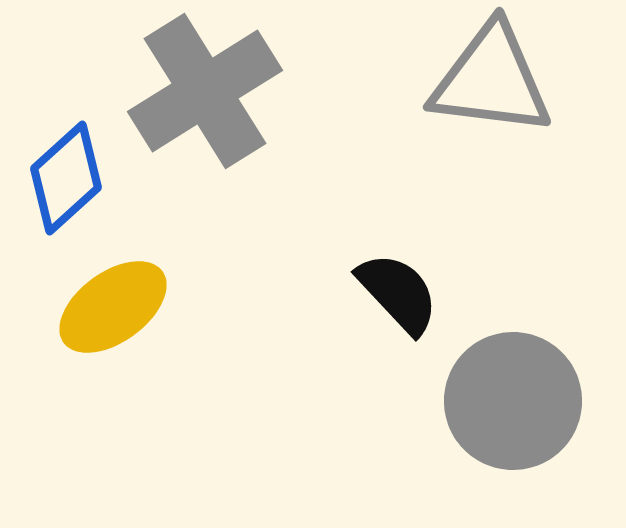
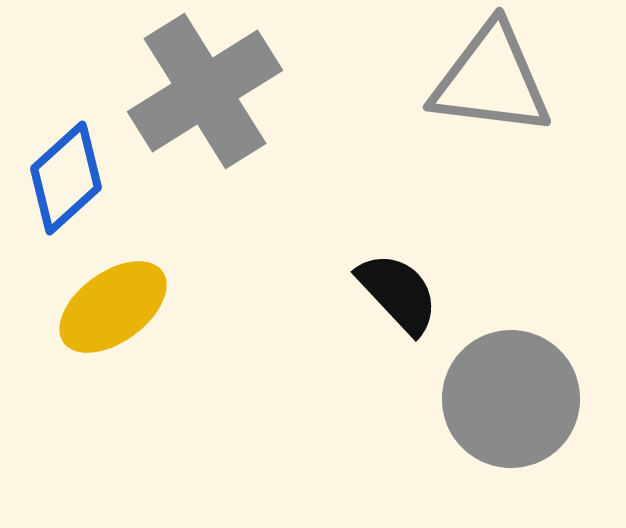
gray circle: moved 2 px left, 2 px up
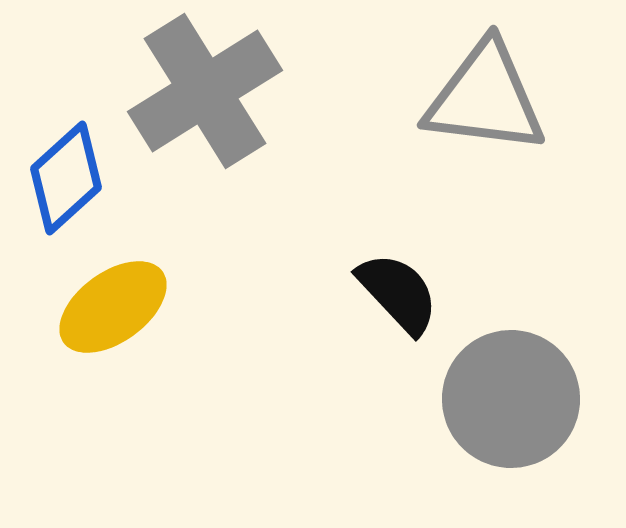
gray triangle: moved 6 px left, 18 px down
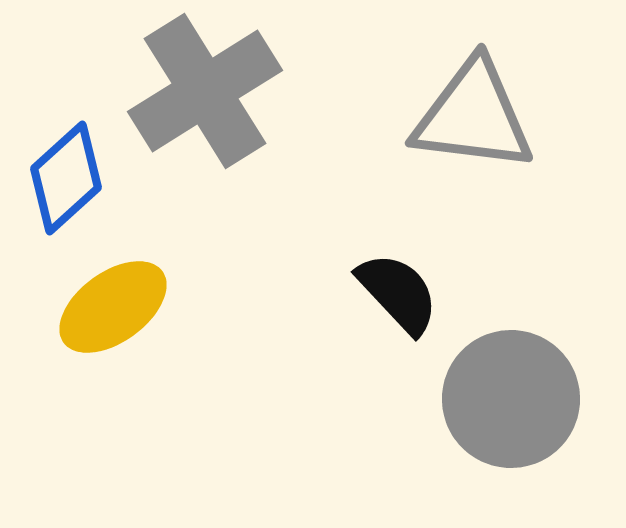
gray triangle: moved 12 px left, 18 px down
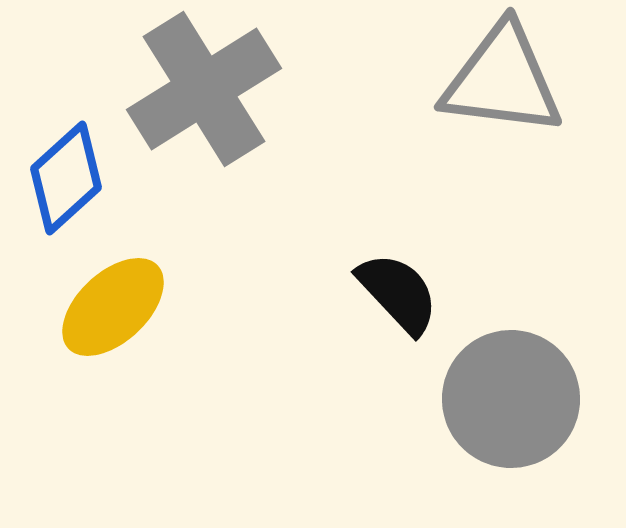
gray cross: moved 1 px left, 2 px up
gray triangle: moved 29 px right, 36 px up
yellow ellipse: rotated 7 degrees counterclockwise
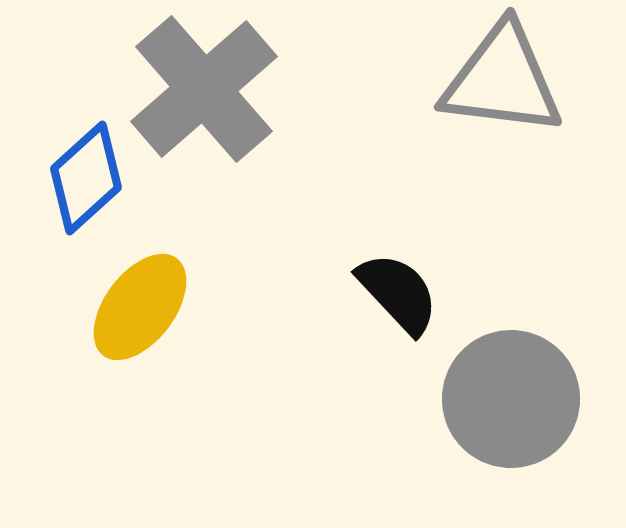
gray cross: rotated 9 degrees counterclockwise
blue diamond: moved 20 px right
yellow ellipse: moved 27 px right; rotated 10 degrees counterclockwise
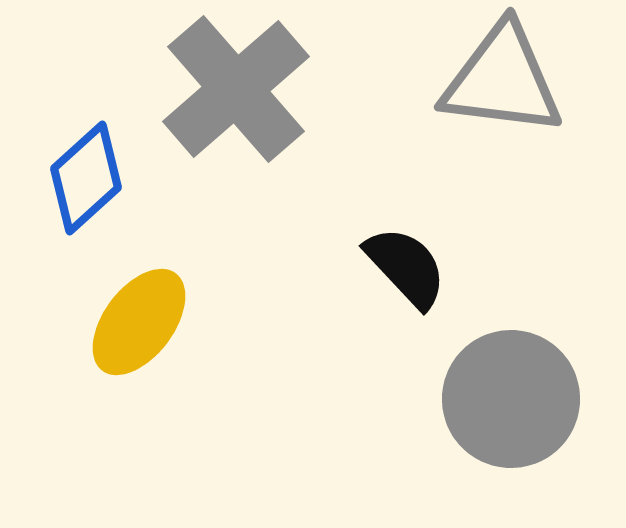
gray cross: moved 32 px right
black semicircle: moved 8 px right, 26 px up
yellow ellipse: moved 1 px left, 15 px down
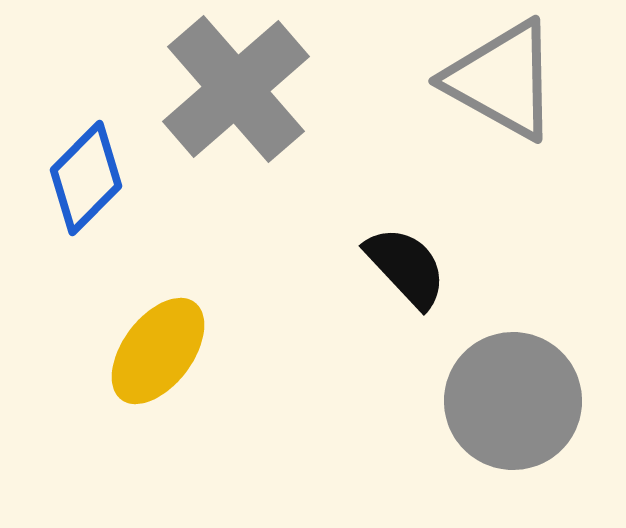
gray triangle: rotated 22 degrees clockwise
blue diamond: rotated 3 degrees counterclockwise
yellow ellipse: moved 19 px right, 29 px down
gray circle: moved 2 px right, 2 px down
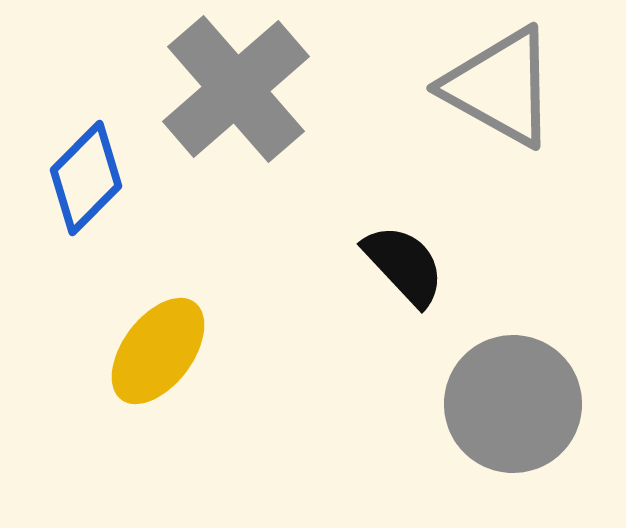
gray triangle: moved 2 px left, 7 px down
black semicircle: moved 2 px left, 2 px up
gray circle: moved 3 px down
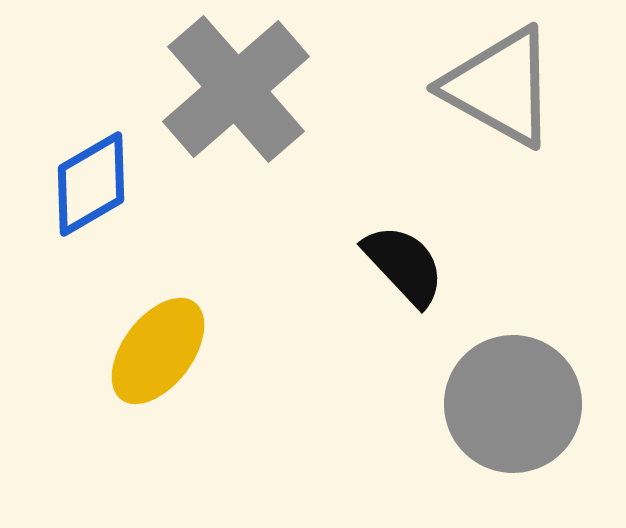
blue diamond: moved 5 px right, 6 px down; rotated 15 degrees clockwise
